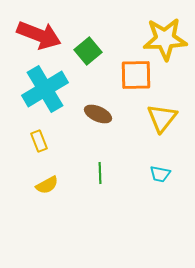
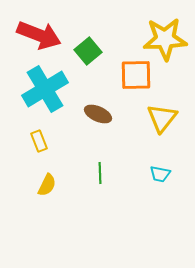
yellow semicircle: rotated 35 degrees counterclockwise
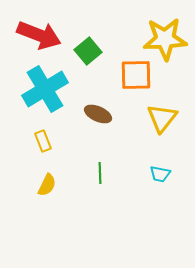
yellow rectangle: moved 4 px right
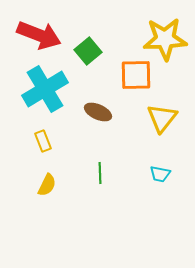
brown ellipse: moved 2 px up
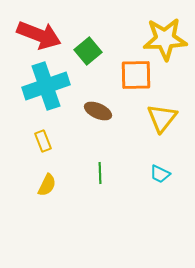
cyan cross: moved 1 px right, 3 px up; rotated 12 degrees clockwise
brown ellipse: moved 1 px up
cyan trapezoid: rotated 15 degrees clockwise
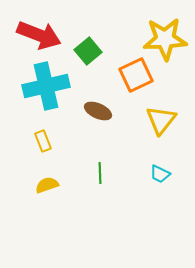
orange square: rotated 24 degrees counterclockwise
cyan cross: rotated 6 degrees clockwise
yellow triangle: moved 1 px left, 2 px down
yellow semicircle: rotated 135 degrees counterclockwise
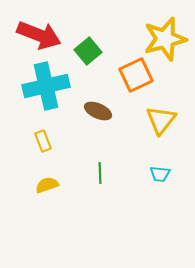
yellow star: rotated 12 degrees counterclockwise
cyan trapezoid: rotated 20 degrees counterclockwise
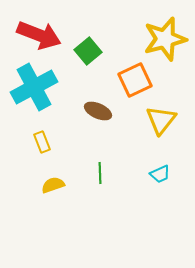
orange square: moved 1 px left, 5 px down
cyan cross: moved 12 px left, 1 px down; rotated 15 degrees counterclockwise
yellow rectangle: moved 1 px left, 1 px down
cyan trapezoid: rotated 30 degrees counterclockwise
yellow semicircle: moved 6 px right
